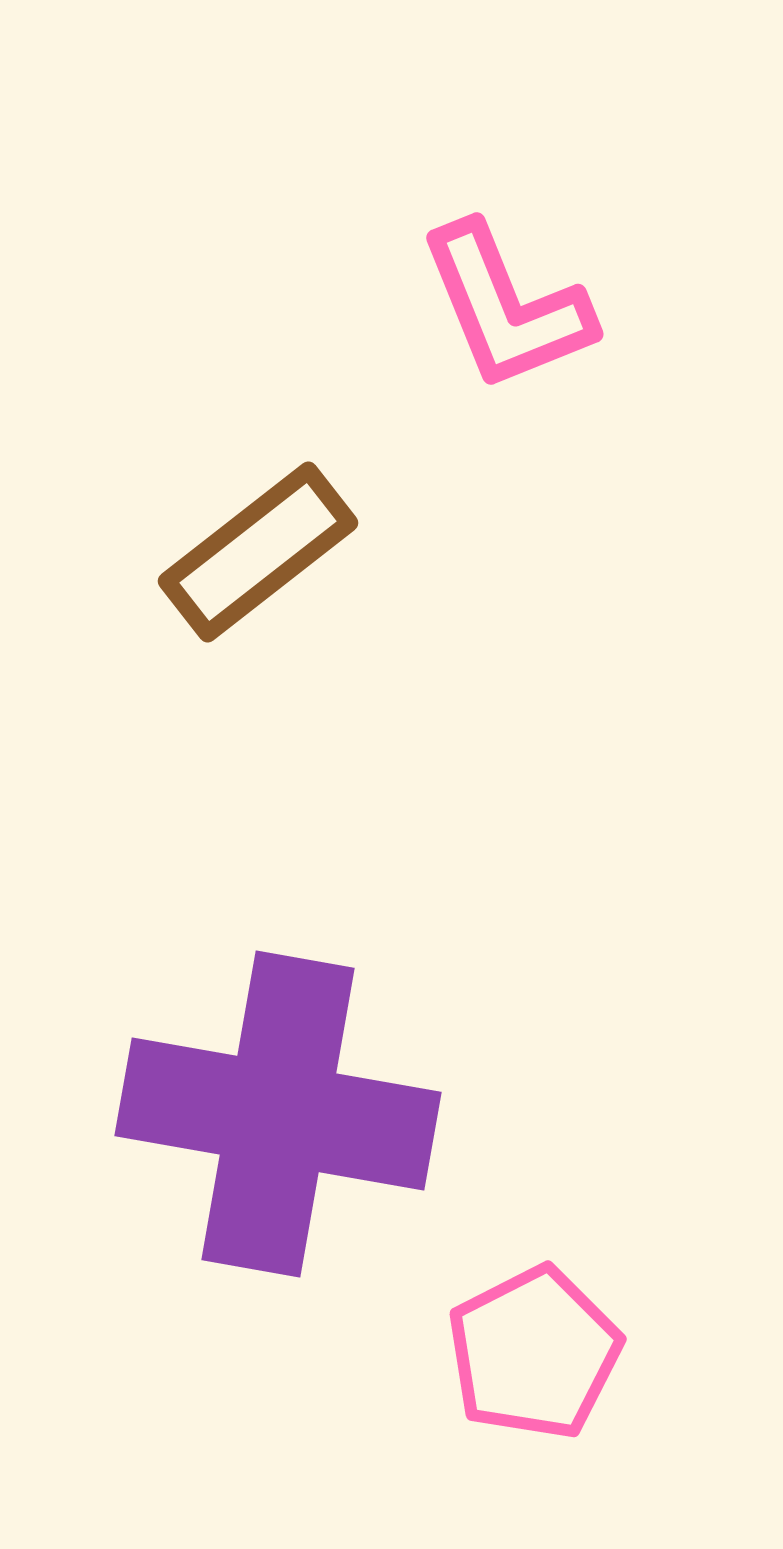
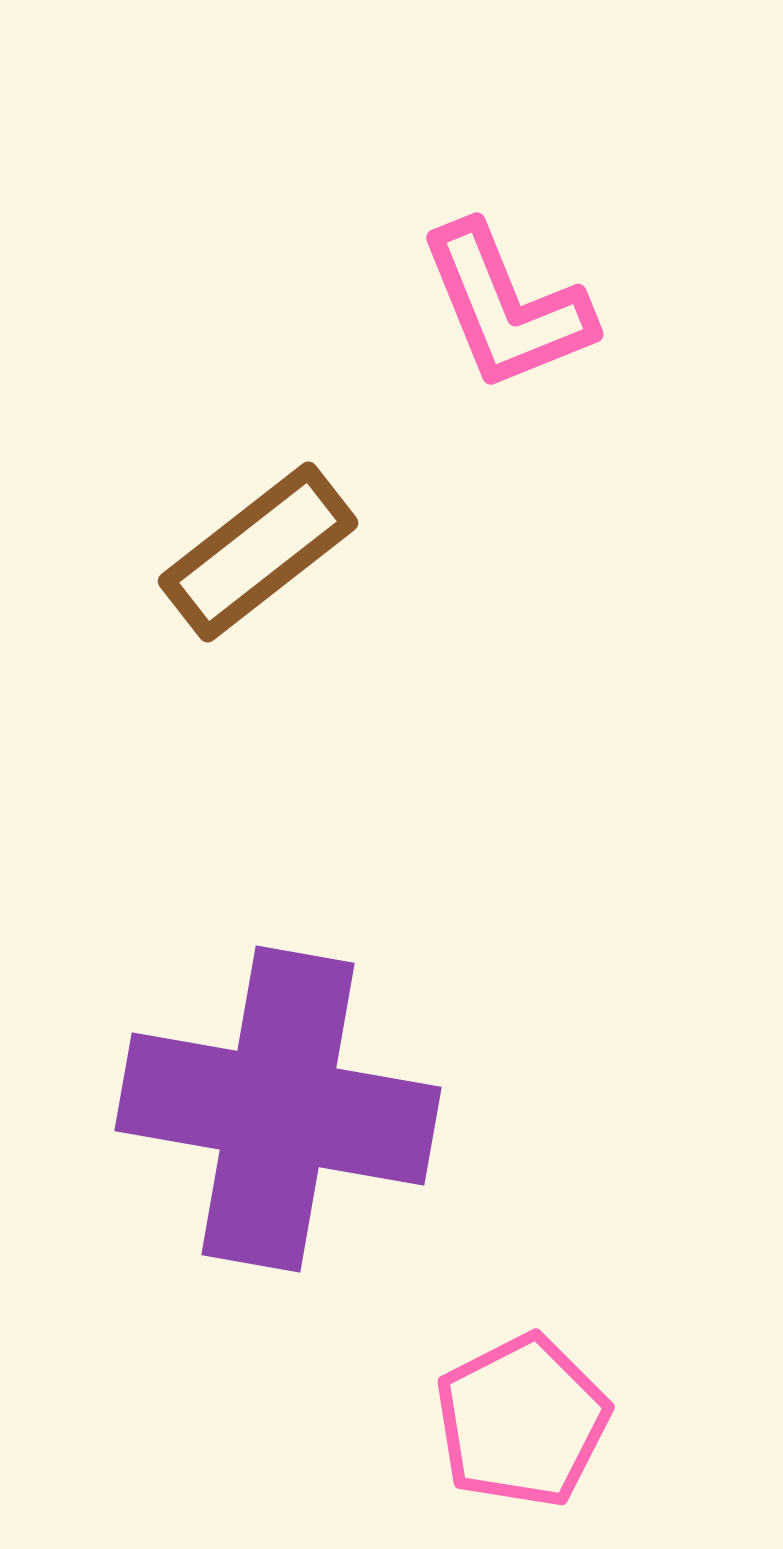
purple cross: moved 5 px up
pink pentagon: moved 12 px left, 68 px down
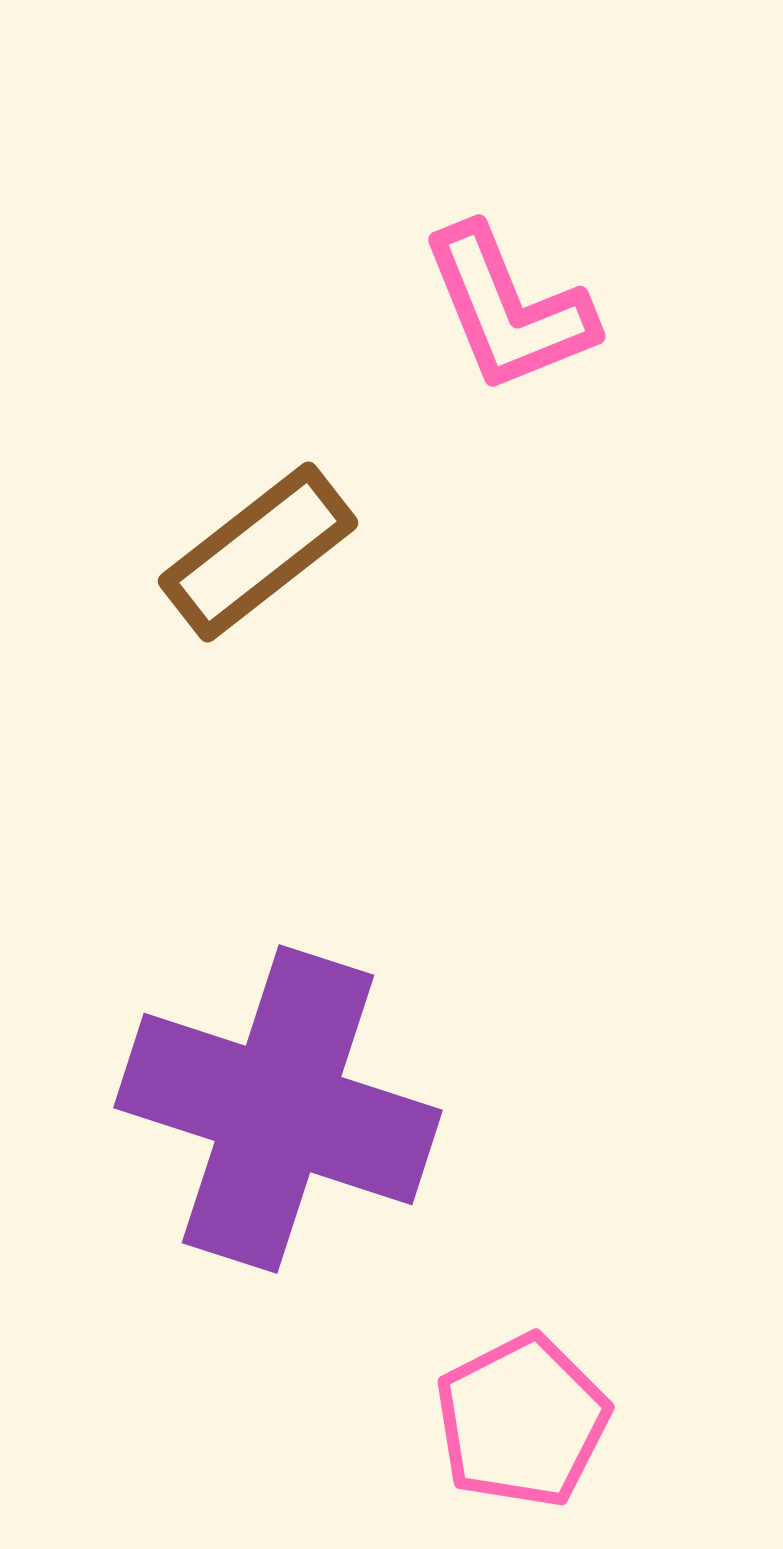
pink L-shape: moved 2 px right, 2 px down
purple cross: rotated 8 degrees clockwise
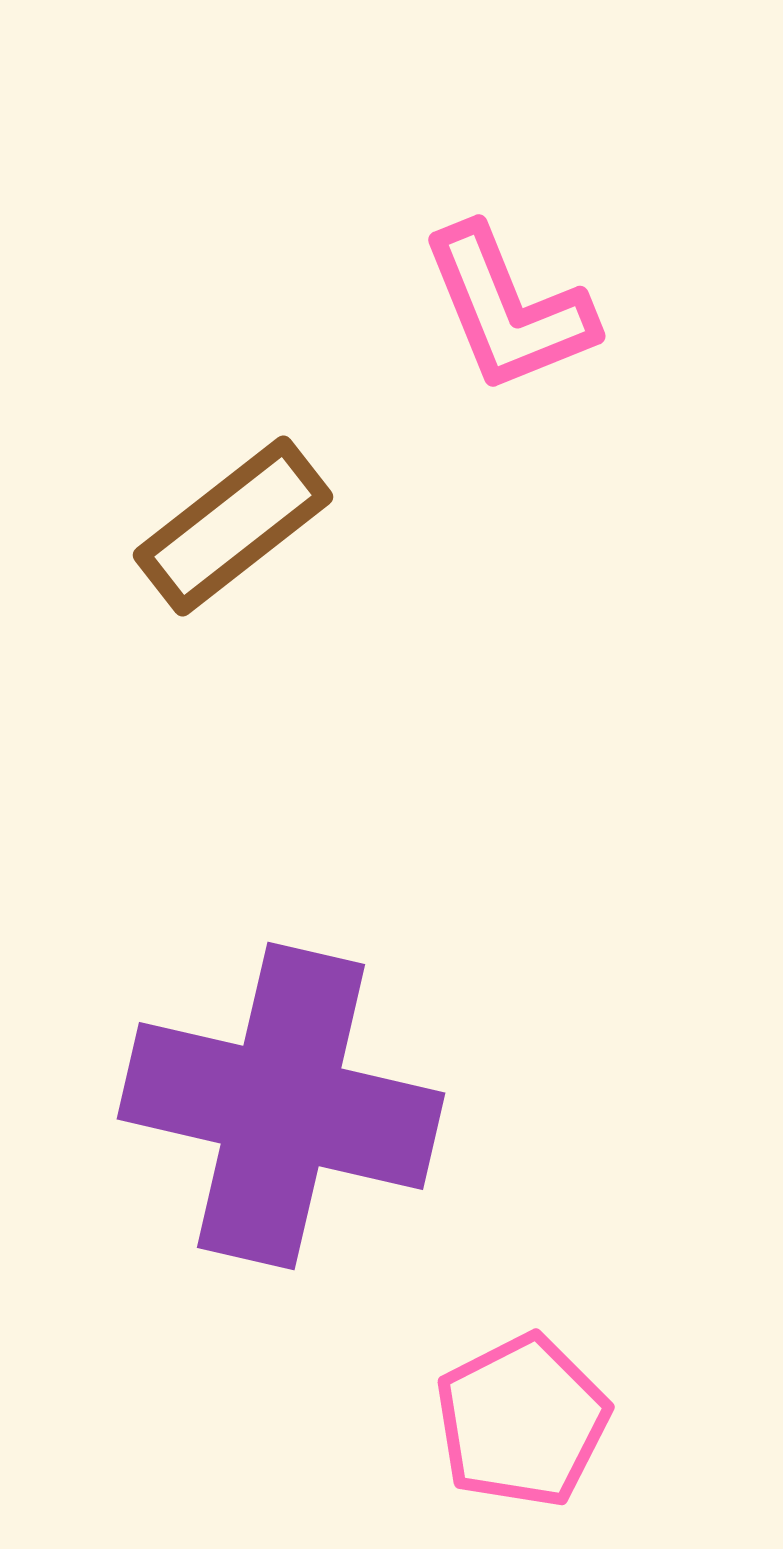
brown rectangle: moved 25 px left, 26 px up
purple cross: moved 3 px right, 3 px up; rotated 5 degrees counterclockwise
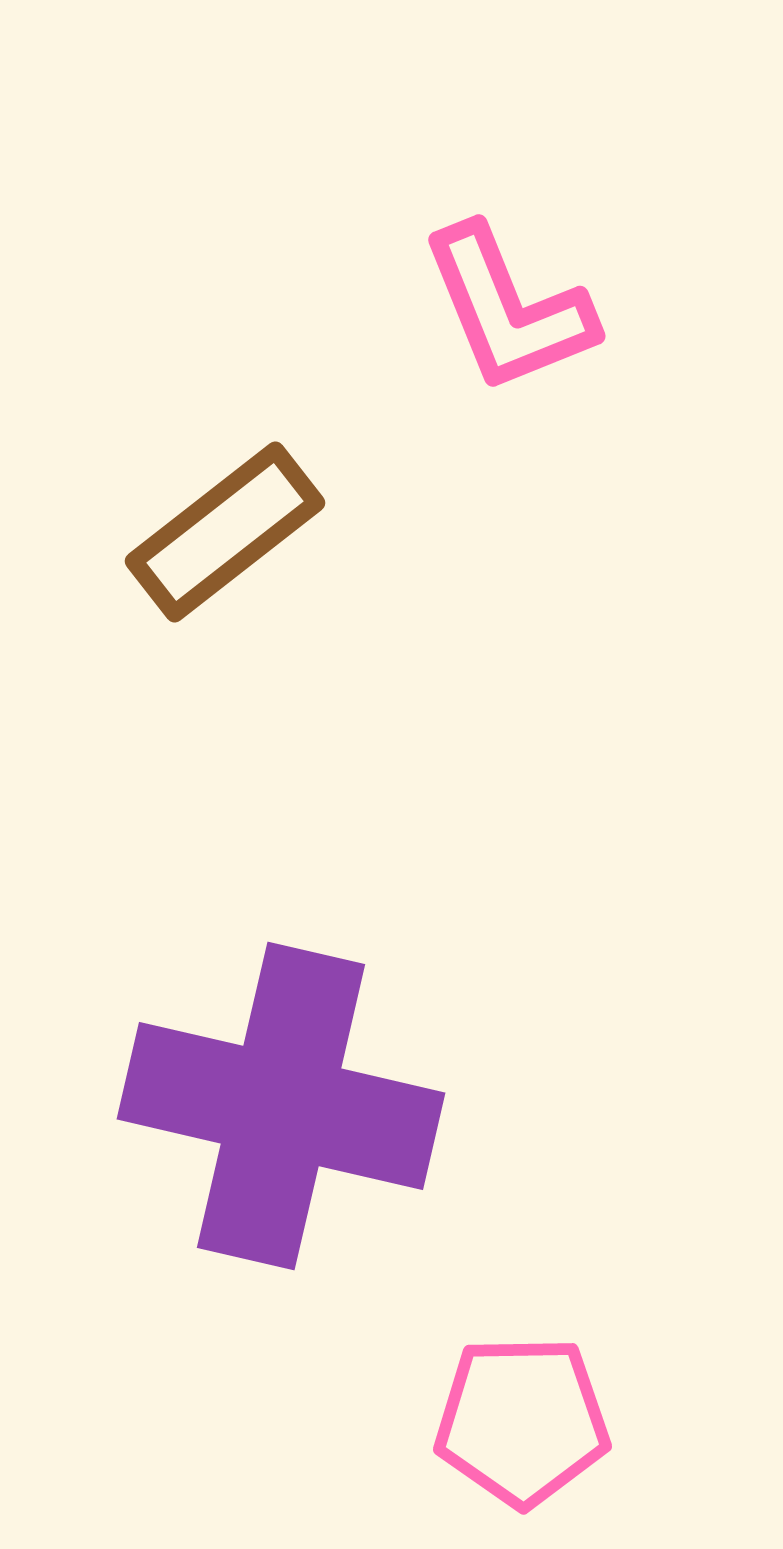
brown rectangle: moved 8 px left, 6 px down
pink pentagon: rotated 26 degrees clockwise
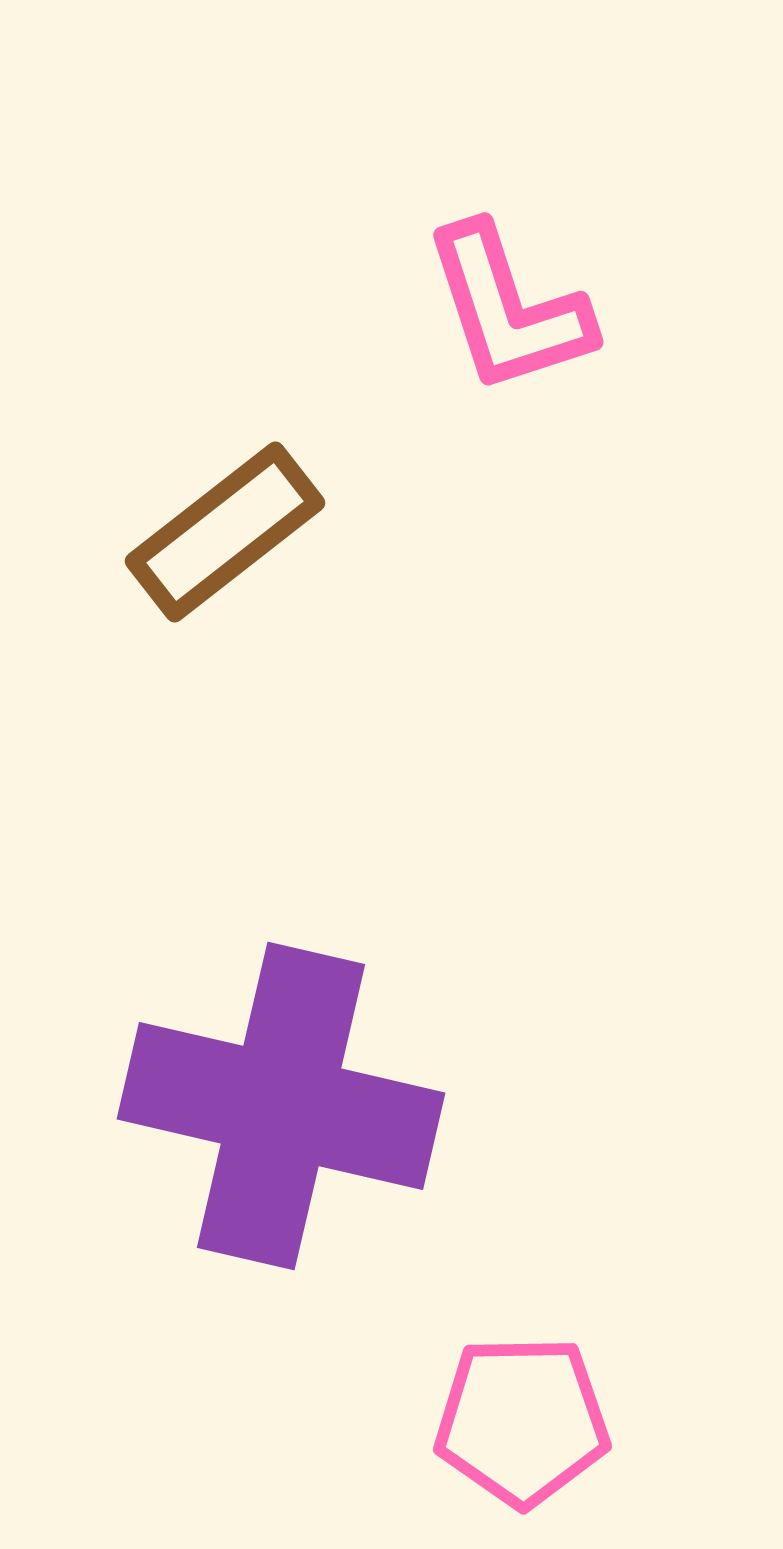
pink L-shape: rotated 4 degrees clockwise
